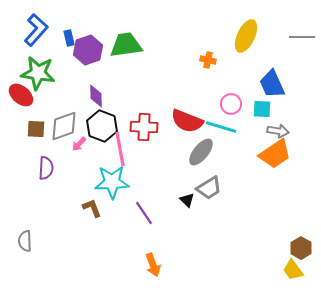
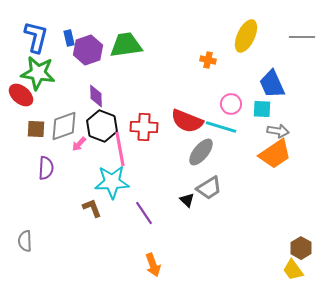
blue L-shape: moved 7 px down; rotated 28 degrees counterclockwise
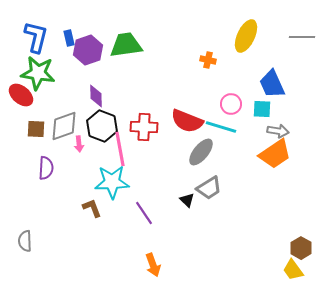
pink arrow: rotated 49 degrees counterclockwise
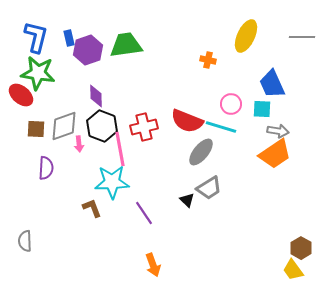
red cross: rotated 16 degrees counterclockwise
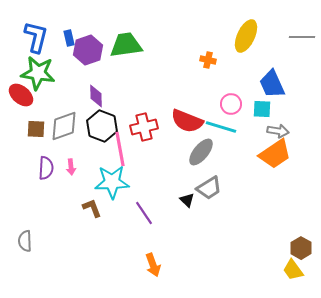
pink arrow: moved 8 px left, 23 px down
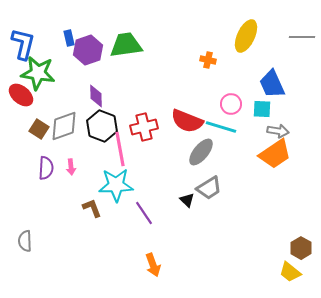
blue L-shape: moved 13 px left, 7 px down
brown square: moved 3 px right; rotated 30 degrees clockwise
cyan star: moved 4 px right, 3 px down
yellow trapezoid: moved 3 px left, 2 px down; rotated 15 degrees counterclockwise
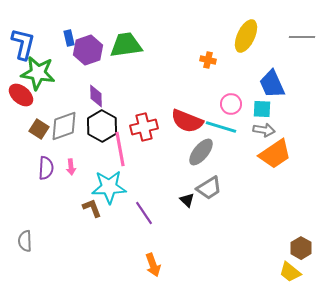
black hexagon: rotated 8 degrees clockwise
gray arrow: moved 14 px left, 1 px up
cyan star: moved 7 px left, 2 px down
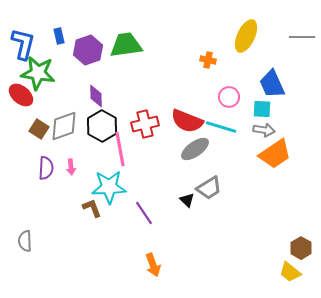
blue rectangle: moved 10 px left, 2 px up
pink circle: moved 2 px left, 7 px up
red cross: moved 1 px right, 3 px up
gray ellipse: moved 6 px left, 3 px up; rotated 16 degrees clockwise
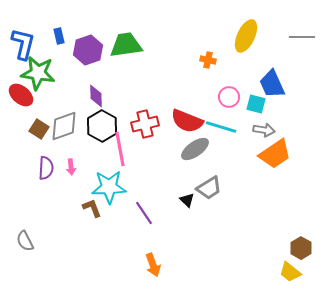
cyan square: moved 6 px left, 5 px up; rotated 12 degrees clockwise
gray semicircle: rotated 25 degrees counterclockwise
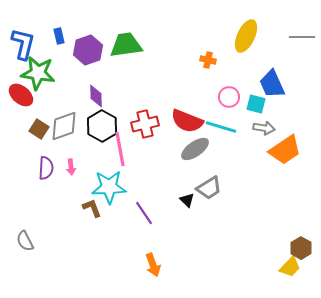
gray arrow: moved 2 px up
orange trapezoid: moved 10 px right, 4 px up
yellow trapezoid: moved 5 px up; rotated 85 degrees counterclockwise
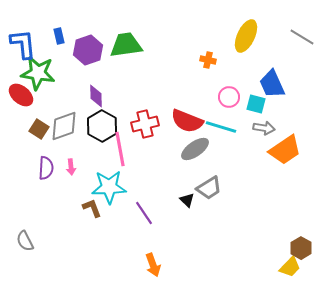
gray line: rotated 30 degrees clockwise
blue L-shape: rotated 20 degrees counterclockwise
